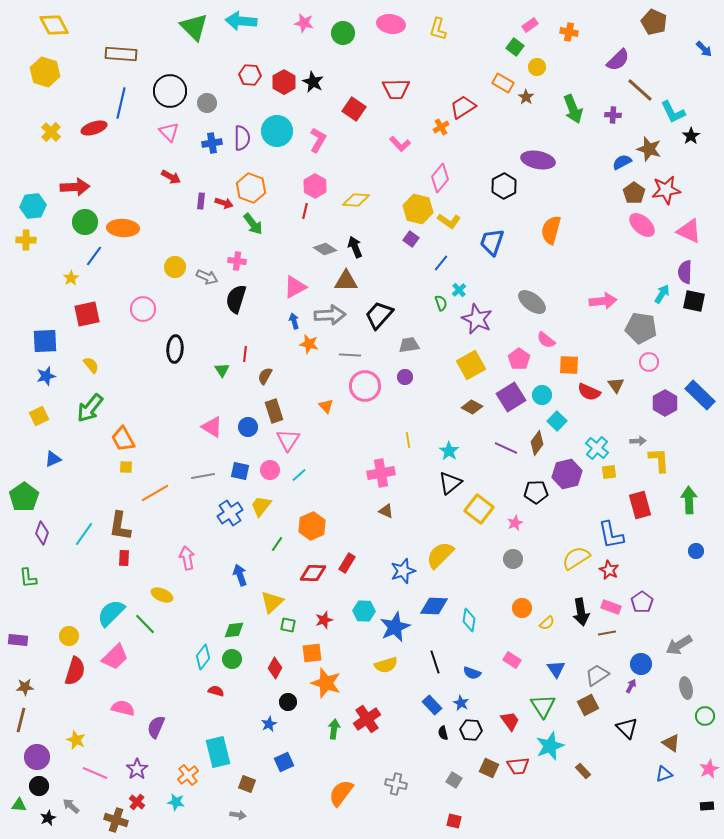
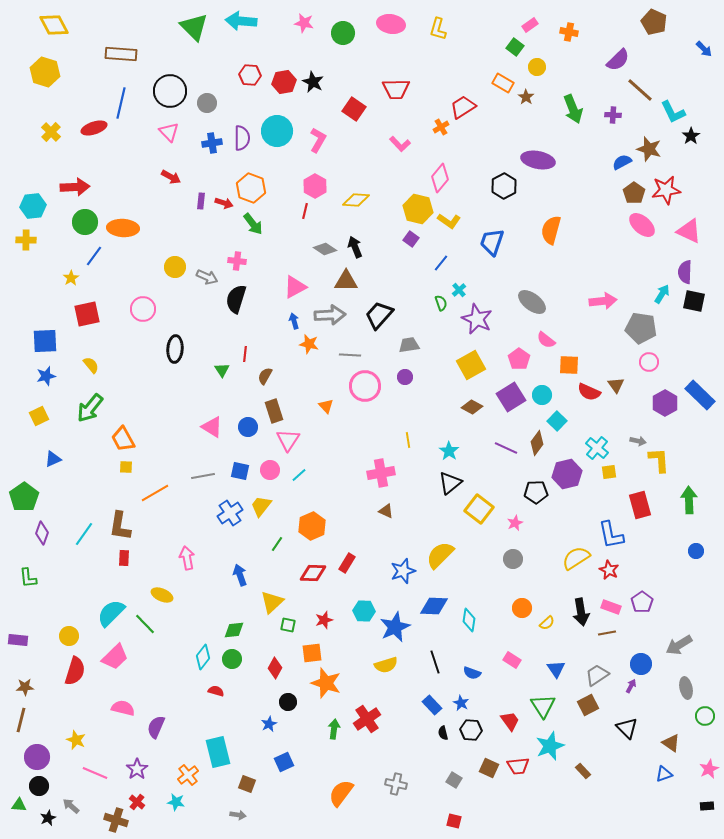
red hexagon at (284, 82): rotated 20 degrees clockwise
gray arrow at (638, 441): rotated 14 degrees clockwise
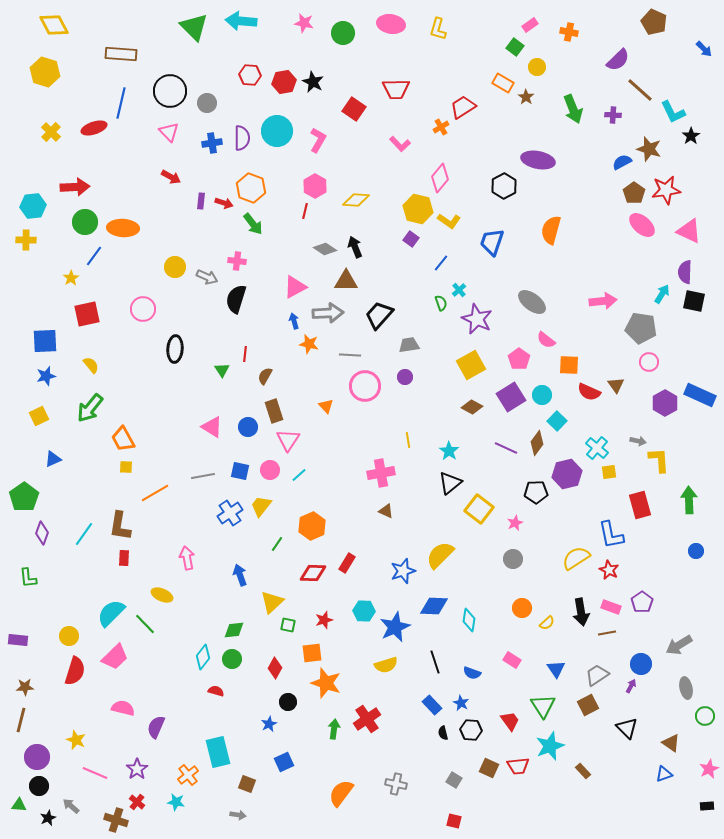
gray arrow at (330, 315): moved 2 px left, 2 px up
blue rectangle at (700, 395): rotated 20 degrees counterclockwise
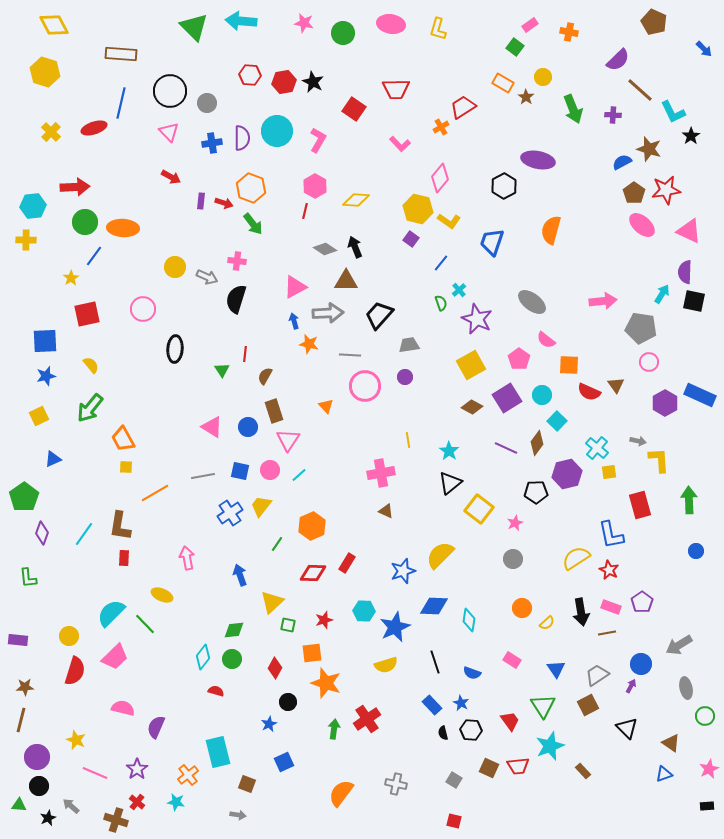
yellow circle at (537, 67): moved 6 px right, 10 px down
purple square at (511, 397): moved 4 px left, 1 px down
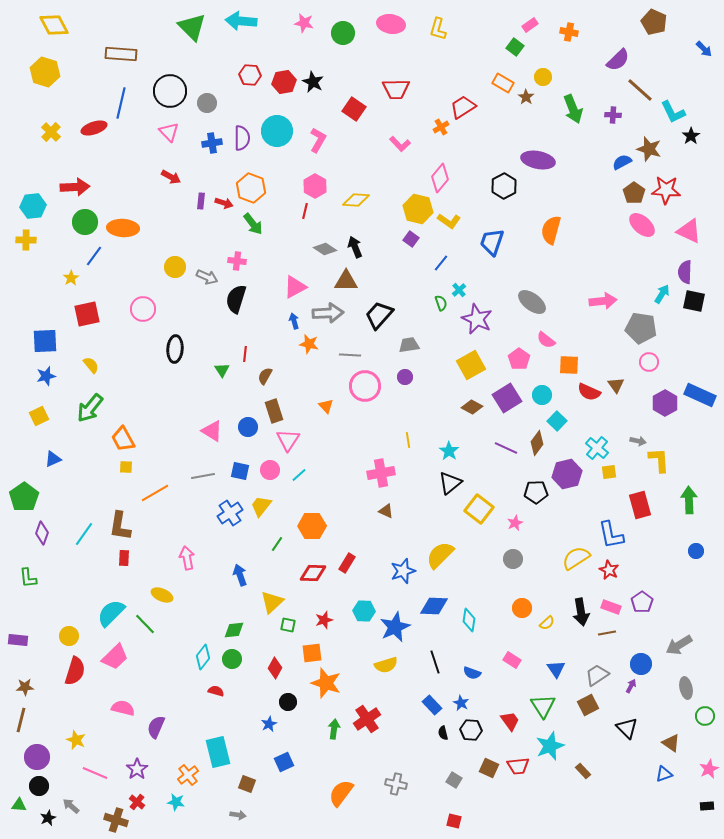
green triangle at (194, 27): moved 2 px left
red star at (666, 190): rotated 12 degrees clockwise
pink triangle at (212, 427): moved 4 px down
orange hexagon at (312, 526): rotated 24 degrees clockwise
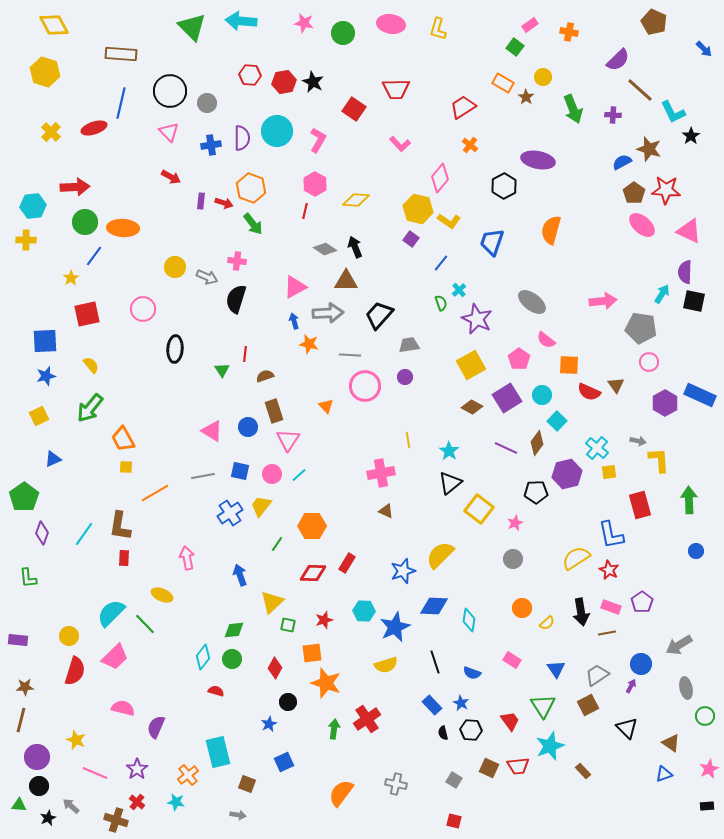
orange cross at (441, 127): moved 29 px right, 18 px down; rotated 21 degrees counterclockwise
blue cross at (212, 143): moved 1 px left, 2 px down
pink hexagon at (315, 186): moved 2 px up
brown semicircle at (265, 376): rotated 42 degrees clockwise
pink circle at (270, 470): moved 2 px right, 4 px down
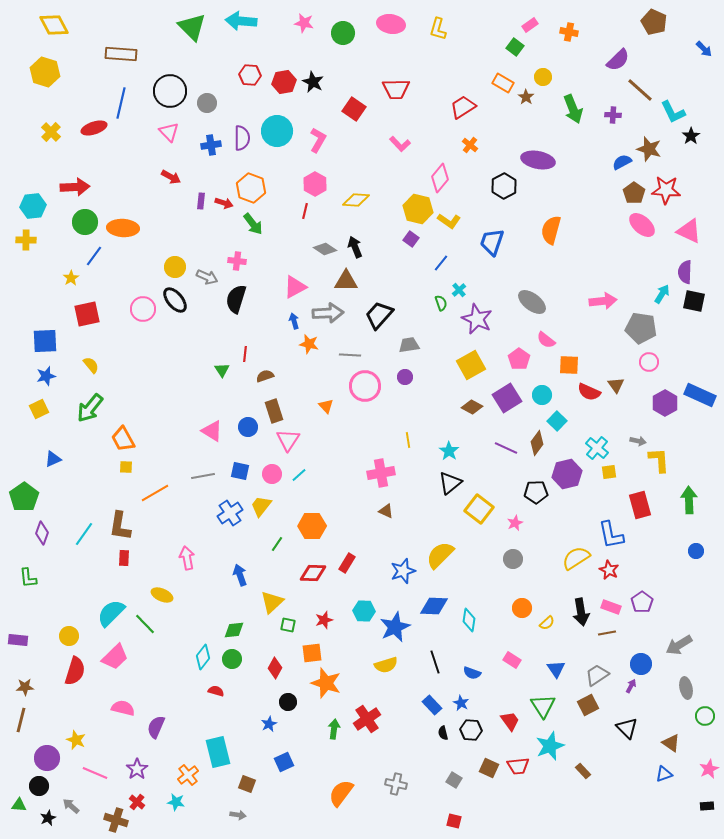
black ellipse at (175, 349): moved 49 px up; rotated 44 degrees counterclockwise
yellow square at (39, 416): moved 7 px up
purple circle at (37, 757): moved 10 px right, 1 px down
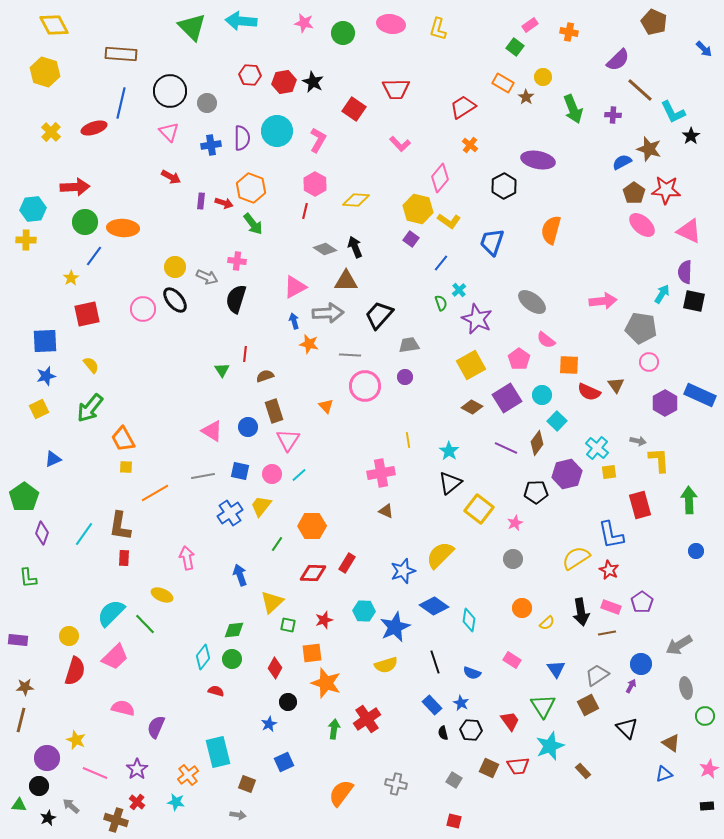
cyan hexagon at (33, 206): moved 3 px down
blue diamond at (434, 606): rotated 32 degrees clockwise
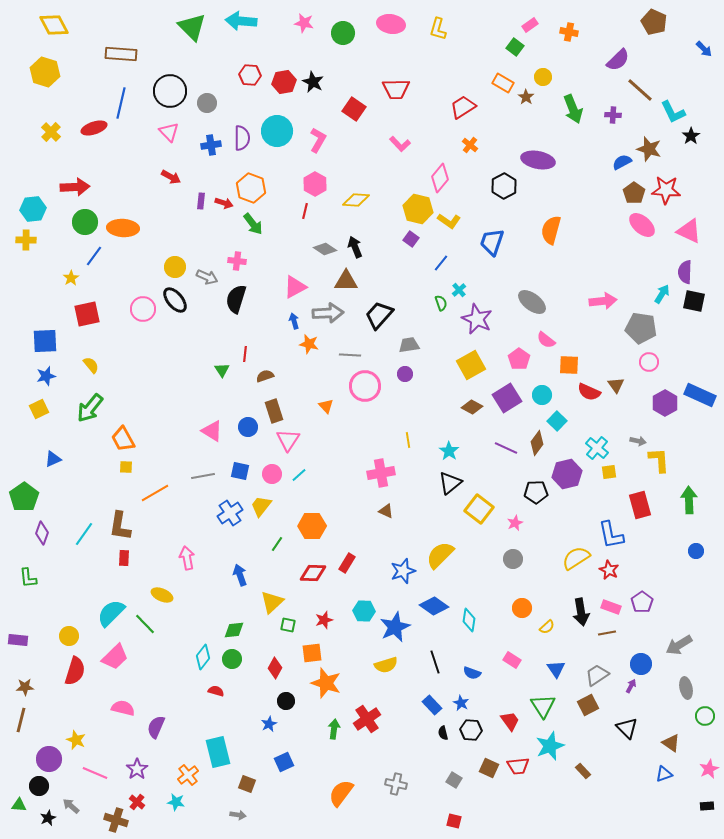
purple circle at (405, 377): moved 3 px up
yellow semicircle at (547, 623): moved 4 px down
black circle at (288, 702): moved 2 px left, 1 px up
purple circle at (47, 758): moved 2 px right, 1 px down
